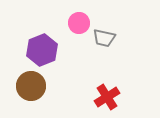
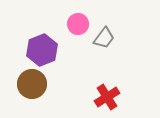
pink circle: moved 1 px left, 1 px down
gray trapezoid: rotated 65 degrees counterclockwise
brown circle: moved 1 px right, 2 px up
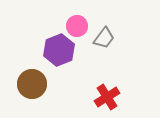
pink circle: moved 1 px left, 2 px down
purple hexagon: moved 17 px right
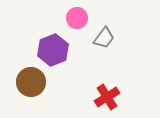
pink circle: moved 8 px up
purple hexagon: moved 6 px left
brown circle: moved 1 px left, 2 px up
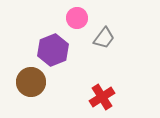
red cross: moved 5 px left
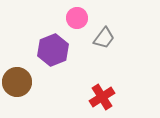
brown circle: moved 14 px left
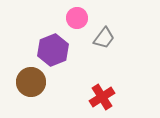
brown circle: moved 14 px right
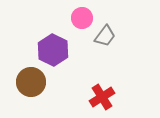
pink circle: moved 5 px right
gray trapezoid: moved 1 px right, 2 px up
purple hexagon: rotated 12 degrees counterclockwise
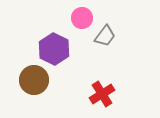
purple hexagon: moved 1 px right, 1 px up
brown circle: moved 3 px right, 2 px up
red cross: moved 3 px up
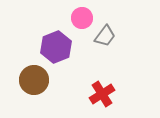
purple hexagon: moved 2 px right, 2 px up; rotated 12 degrees clockwise
